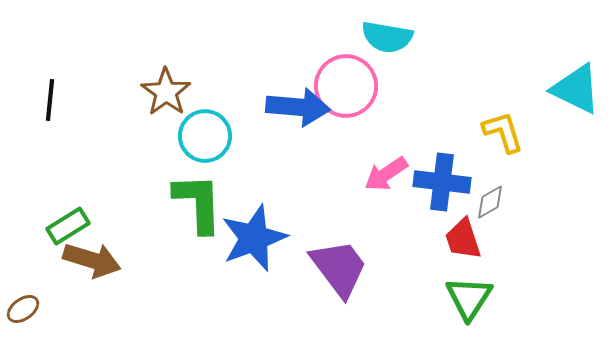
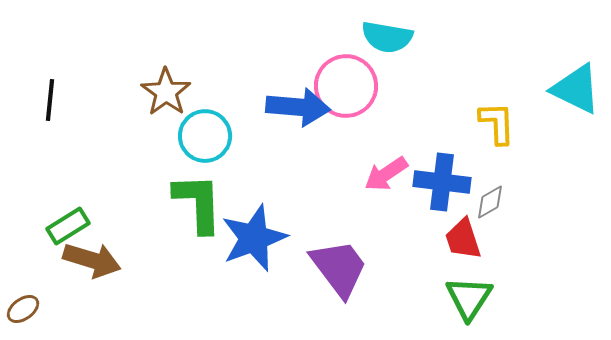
yellow L-shape: moved 6 px left, 9 px up; rotated 15 degrees clockwise
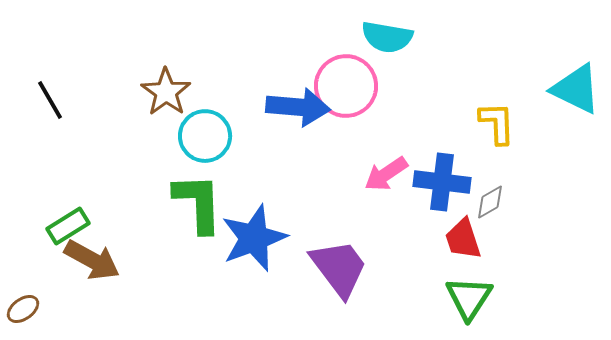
black line: rotated 36 degrees counterclockwise
brown arrow: rotated 12 degrees clockwise
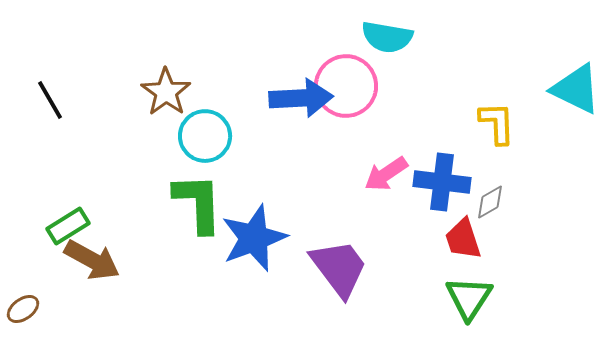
blue arrow: moved 3 px right, 9 px up; rotated 8 degrees counterclockwise
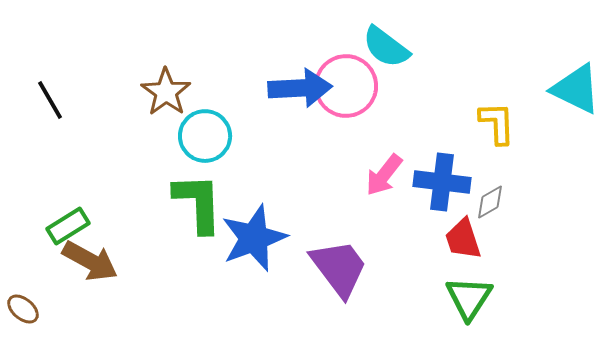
cyan semicircle: moved 1 px left, 10 px down; rotated 27 degrees clockwise
blue arrow: moved 1 px left, 10 px up
pink arrow: moved 2 px left, 1 px down; rotated 18 degrees counterclockwise
brown arrow: moved 2 px left, 1 px down
brown ellipse: rotated 76 degrees clockwise
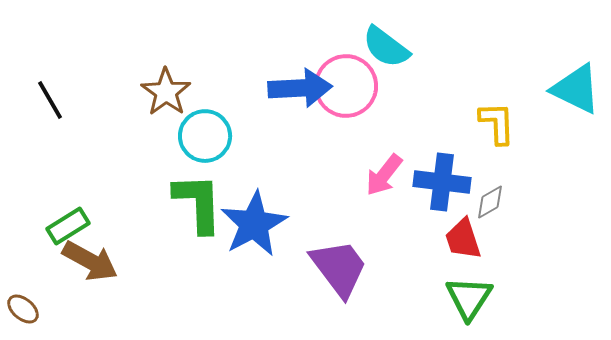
blue star: moved 14 px up; rotated 8 degrees counterclockwise
